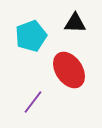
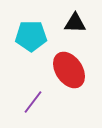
cyan pentagon: rotated 20 degrees clockwise
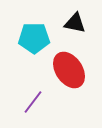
black triangle: rotated 10 degrees clockwise
cyan pentagon: moved 3 px right, 2 px down
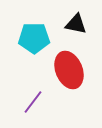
black triangle: moved 1 px right, 1 px down
red ellipse: rotated 12 degrees clockwise
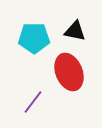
black triangle: moved 1 px left, 7 px down
red ellipse: moved 2 px down
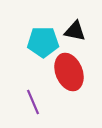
cyan pentagon: moved 9 px right, 4 px down
purple line: rotated 60 degrees counterclockwise
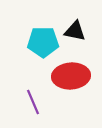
red ellipse: moved 2 px right, 4 px down; rotated 72 degrees counterclockwise
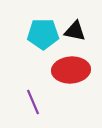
cyan pentagon: moved 8 px up
red ellipse: moved 6 px up
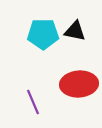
red ellipse: moved 8 px right, 14 px down
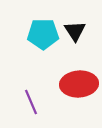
black triangle: rotated 45 degrees clockwise
purple line: moved 2 px left
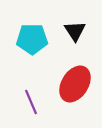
cyan pentagon: moved 11 px left, 5 px down
red ellipse: moved 4 px left; rotated 54 degrees counterclockwise
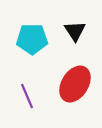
purple line: moved 4 px left, 6 px up
